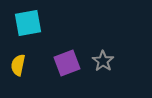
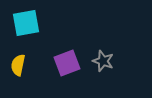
cyan square: moved 2 px left
gray star: rotated 15 degrees counterclockwise
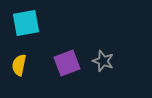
yellow semicircle: moved 1 px right
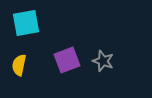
purple square: moved 3 px up
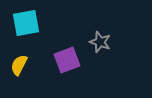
gray star: moved 3 px left, 19 px up
yellow semicircle: rotated 15 degrees clockwise
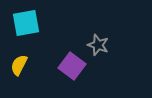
gray star: moved 2 px left, 3 px down
purple square: moved 5 px right, 6 px down; rotated 32 degrees counterclockwise
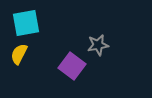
gray star: rotated 30 degrees counterclockwise
yellow semicircle: moved 11 px up
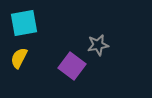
cyan square: moved 2 px left
yellow semicircle: moved 4 px down
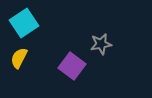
cyan square: rotated 24 degrees counterclockwise
gray star: moved 3 px right, 1 px up
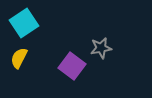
gray star: moved 4 px down
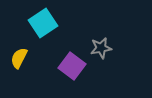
cyan square: moved 19 px right
